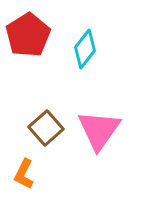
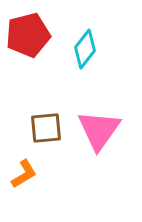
red pentagon: rotated 18 degrees clockwise
brown square: rotated 36 degrees clockwise
orange L-shape: rotated 148 degrees counterclockwise
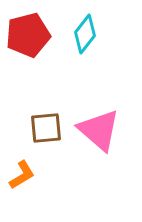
cyan diamond: moved 15 px up
pink triangle: rotated 24 degrees counterclockwise
orange L-shape: moved 2 px left, 1 px down
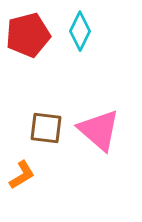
cyan diamond: moved 5 px left, 3 px up; rotated 12 degrees counterclockwise
brown square: rotated 12 degrees clockwise
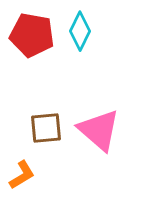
red pentagon: moved 4 px right; rotated 24 degrees clockwise
brown square: rotated 12 degrees counterclockwise
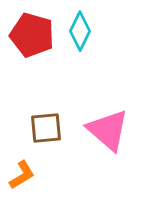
red pentagon: rotated 6 degrees clockwise
pink triangle: moved 9 px right
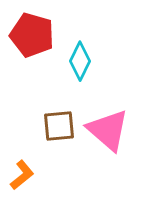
cyan diamond: moved 30 px down
brown square: moved 13 px right, 2 px up
orange L-shape: rotated 8 degrees counterclockwise
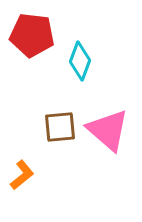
red pentagon: rotated 9 degrees counterclockwise
cyan diamond: rotated 6 degrees counterclockwise
brown square: moved 1 px right, 1 px down
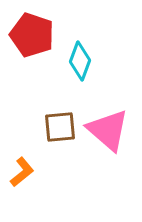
red pentagon: rotated 12 degrees clockwise
orange L-shape: moved 3 px up
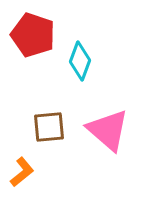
red pentagon: moved 1 px right
brown square: moved 11 px left
